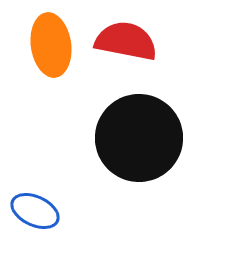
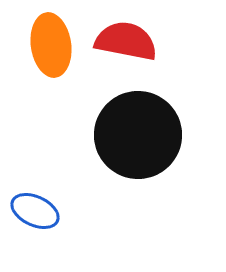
black circle: moved 1 px left, 3 px up
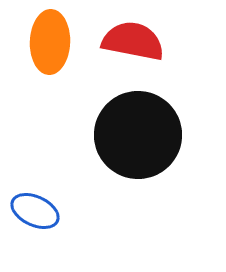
red semicircle: moved 7 px right
orange ellipse: moved 1 px left, 3 px up; rotated 10 degrees clockwise
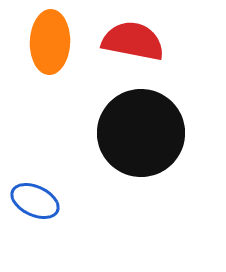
black circle: moved 3 px right, 2 px up
blue ellipse: moved 10 px up
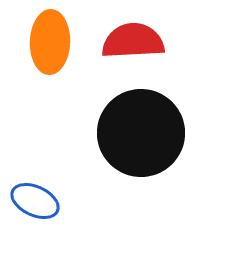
red semicircle: rotated 14 degrees counterclockwise
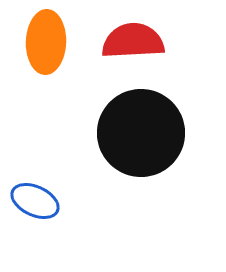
orange ellipse: moved 4 px left
